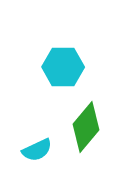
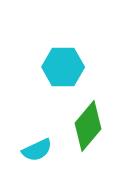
green diamond: moved 2 px right, 1 px up
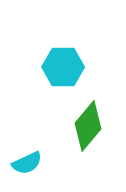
cyan semicircle: moved 10 px left, 13 px down
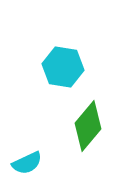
cyan hexagon: rotated 9 degrees clockwise
